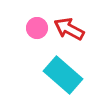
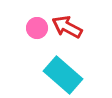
red arrow: moved 2 px left, 2 px up
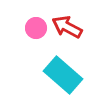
pink circle: moved 1 px left
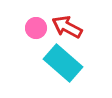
cyan rectangle: moved 12 px up
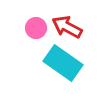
cyan rectangle: rotated 6 degrees counterclockwise
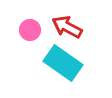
pink circle: moved 6 px left, 2 px down
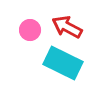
cyan rectangle: rotated 9 degrees counterclockwise
